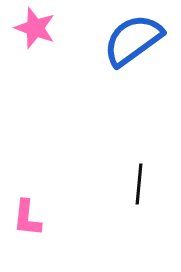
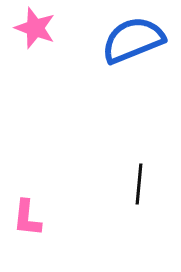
blue semicircle: rotated 14 degrees clockwise
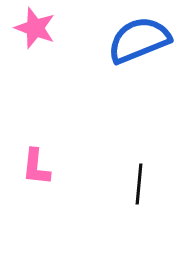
blue semicircle: moved 6 px right
pink L-shape: moved 9 px right, 51 px up
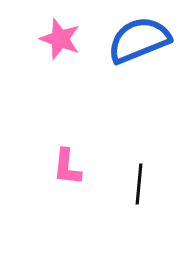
pink star: moved 25 px right, 11 px down
pink L-shape: moved 31 px right
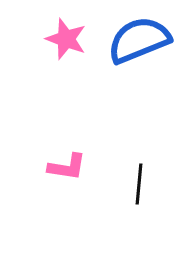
pink star: moved 6 px right
pink L-shape: rotated 87 degrees counterclockwise
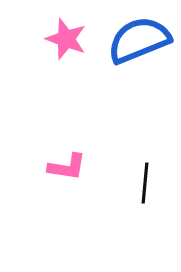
black line: moved 6 px right, 1 px up
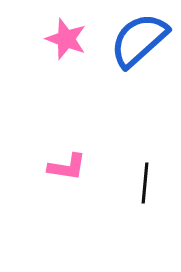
blue semicircle: rotated 20 degrees counterclockwise
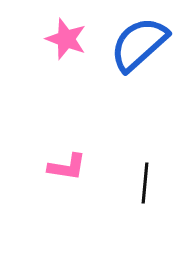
blue semicircle: moved 4 px down
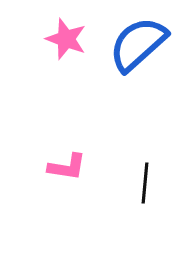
blue semicircle: moved 1 px left
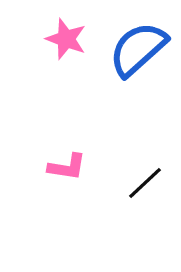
blue semicircle: moved 5 px down
black line: rotated 42 degrees clockwise
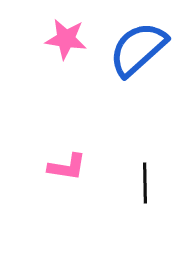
pink star: rotated 12 degrees counterclockwise
black line: rotated 48 degrees counterclockwise
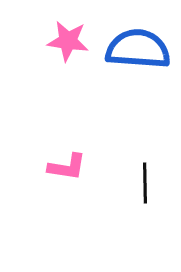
pink star: moved 2 px right, 2 px down
blue semicircle: rotated 46 degrees clockwise
